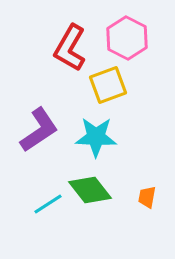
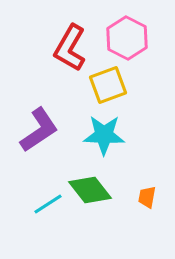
cyan star: moved 8 px right, 2 px up
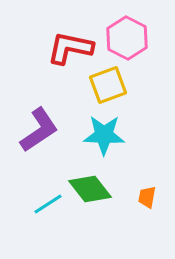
red L-shape: rotated 72 degrees clockwise
green diamond: moved 1 px up
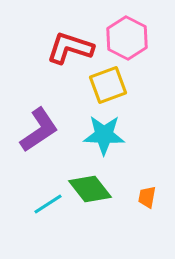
red L-shape: rotated 6 degrees clockwise
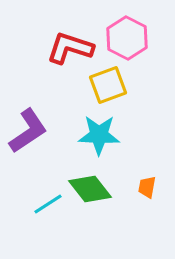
purple L-shape: moved 11 px left, 1 px down
cyan star: moved 5 px left
orange trapezoid: moved 10 px up
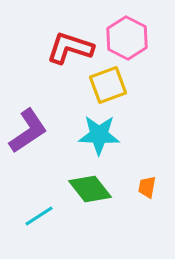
cyan line: moved 9 px left, 12 px down
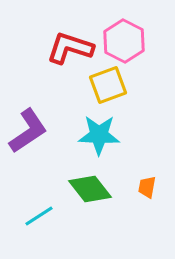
pink hexagon: moved 3 px left, 3 px down
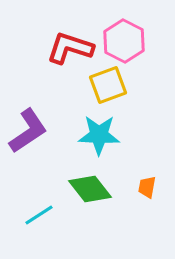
cyan line: moved 1 px up
